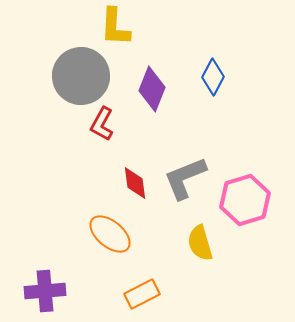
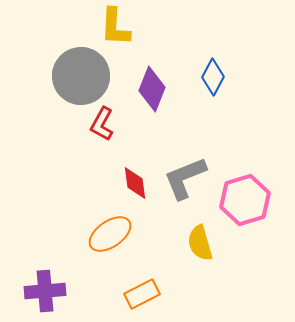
orange ellipse: rotated 75 degrees counterclockwise
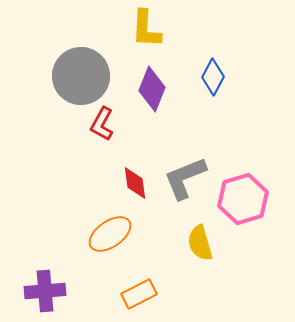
yellow L-shape: moved 31 px right, 2 px down
pink hexagon: moved 2 px left, 1 px up
orange rectangle: moved 3 px left
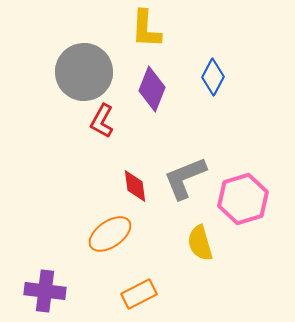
gray circle: moved 3 px right, 4 px up
red L-shape: moved 3 px up
red diamond: moved 3 px down
purple cross: rotated 12 degrees clockwise
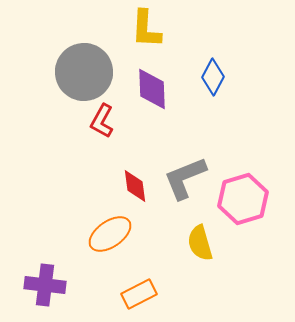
purple diamond: rotated 24 degrees counterclockwise
purple cross: moved 6 px up
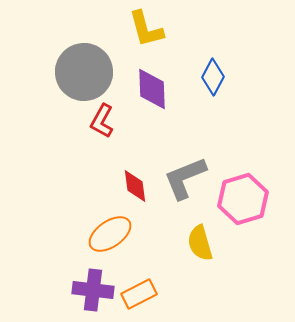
yellow L-shape: rotated 18 degrees counterclockwise
purple cross: moved 48 px right, 5 px down
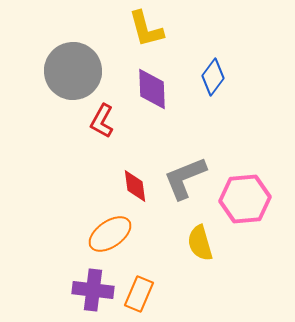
gray circle: moved 11 px left, 1 px up
blue diamond: rotated 9 degrees clockwise
pink hexagon: moved 2 px right; rotated 12 degrees clockwise
orange rectangle: rotated 40 degrees counterclockwise
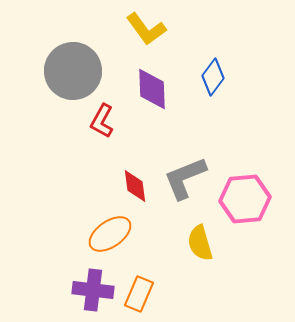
yellow L-shape: rotated 21 degrees counterclockwise
